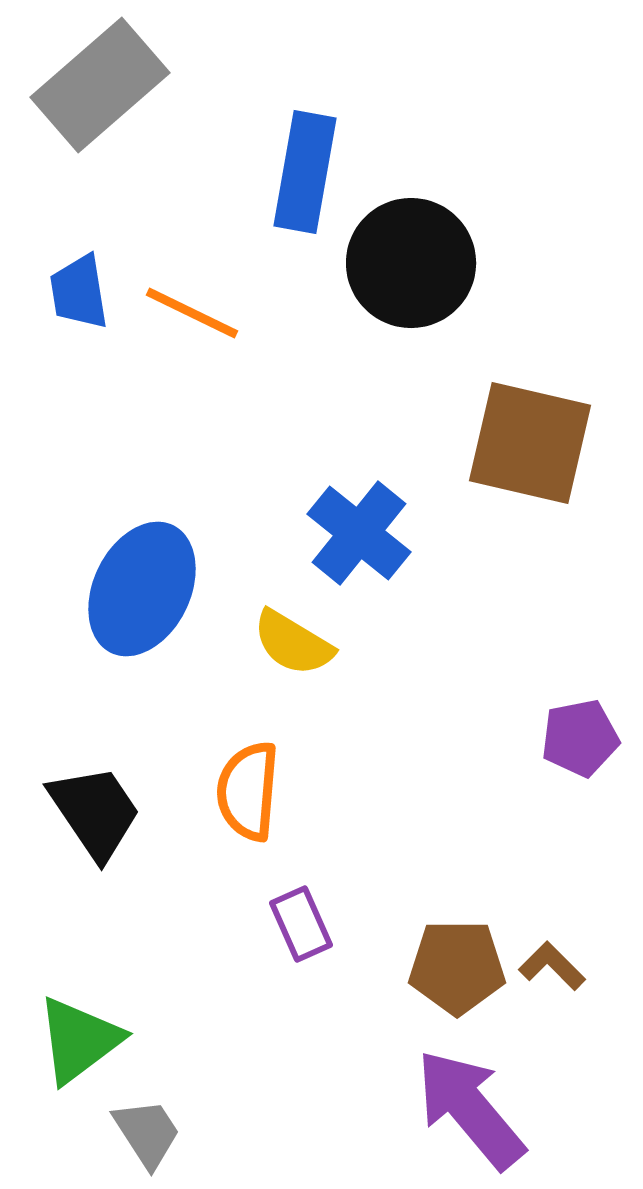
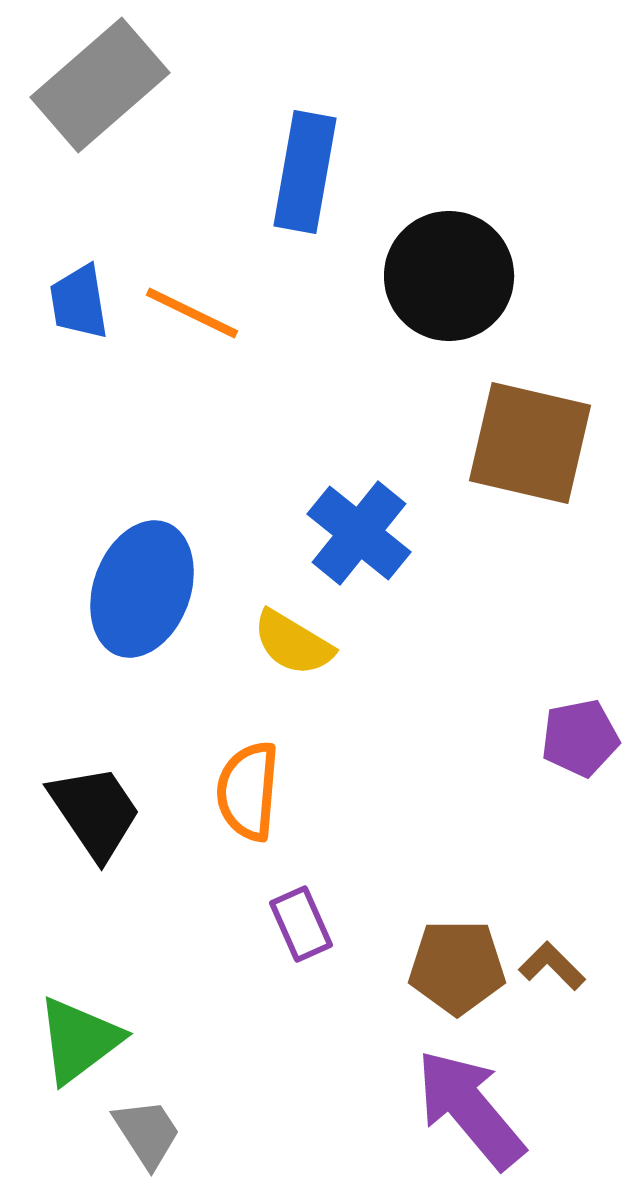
black circle: moved 38 px right, 13 px down
blue trapezoid: moved 10 px down
blue ellipse: rotated 6 degrees counterclockwise
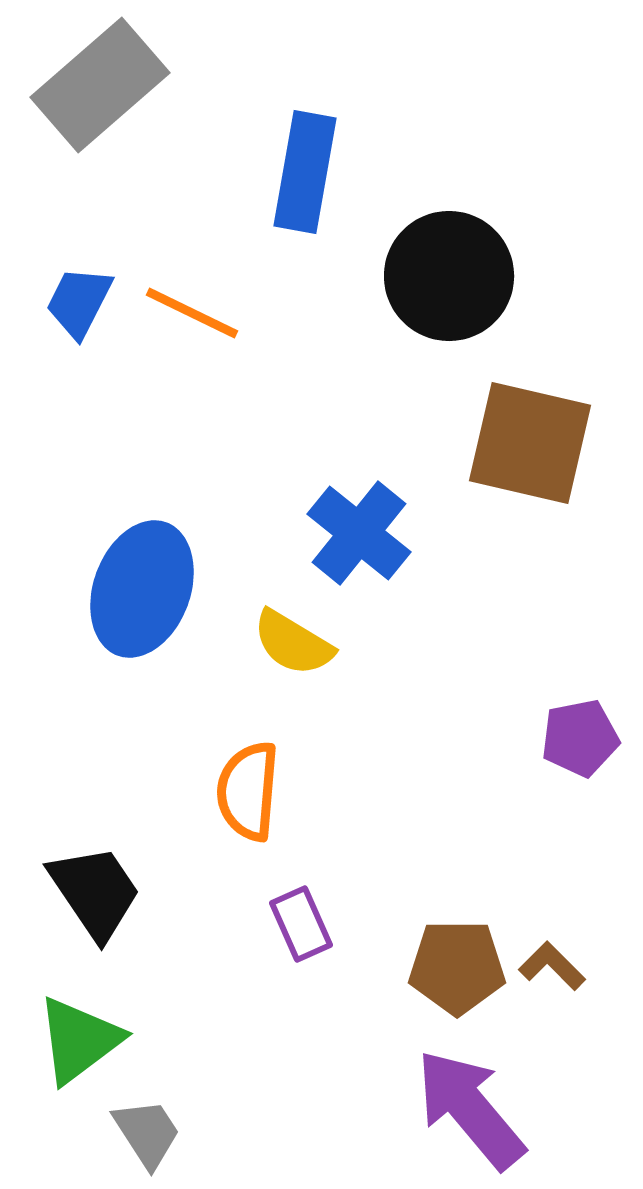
blue trapezoid: rotated 36 degrees clockwise
black trapezoid: moved 80 px down
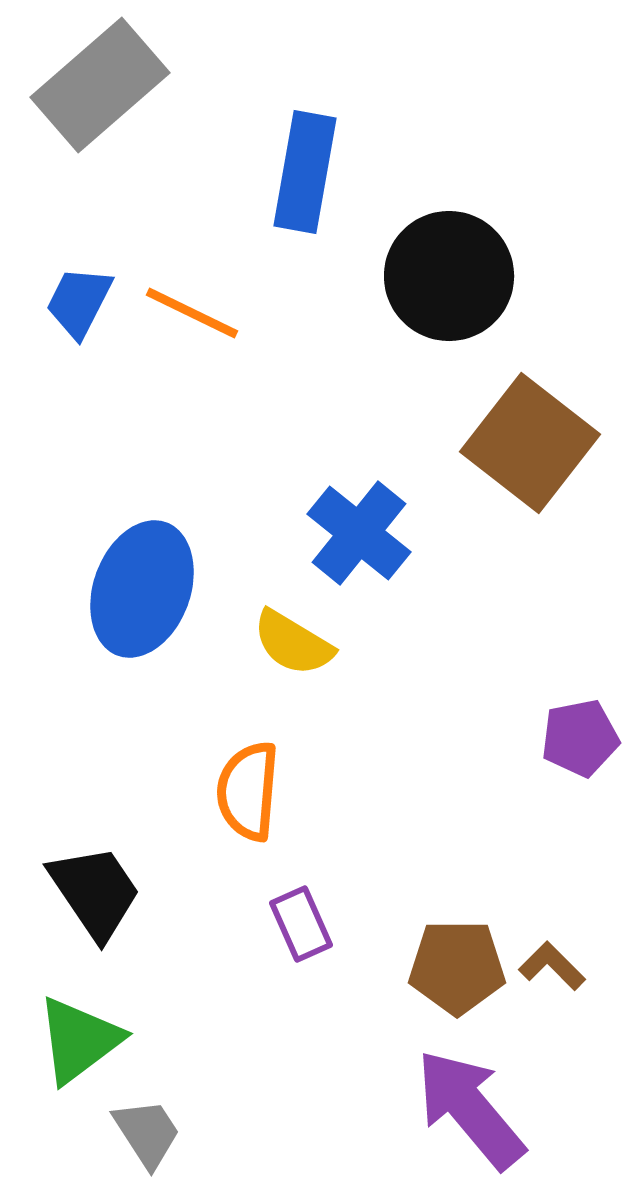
brown square: rotated 25 degrees clockwise
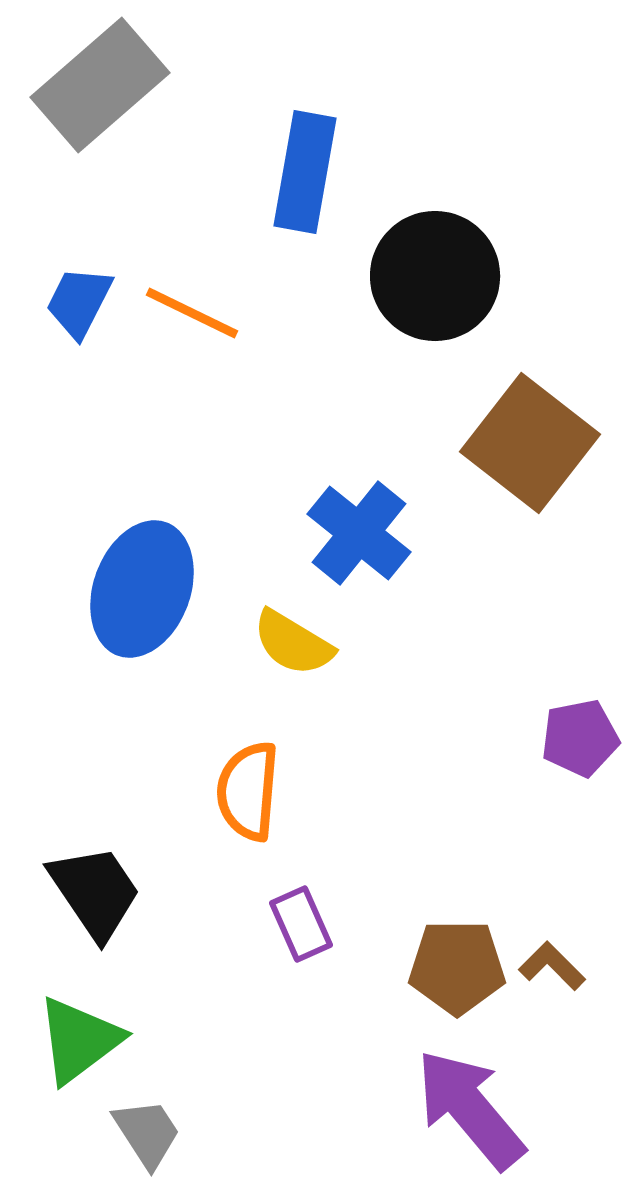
black circle: moved 14 px left
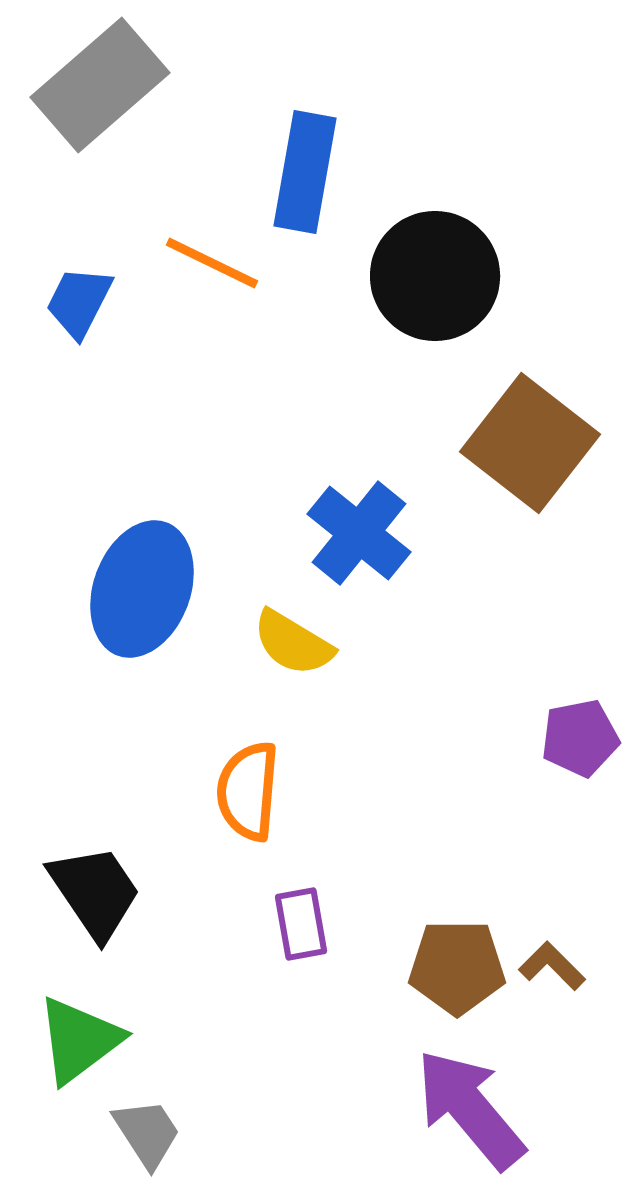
orange line: moved 20 px right, 50 px up
purple rectangle: rotated 14 degrees clockwise
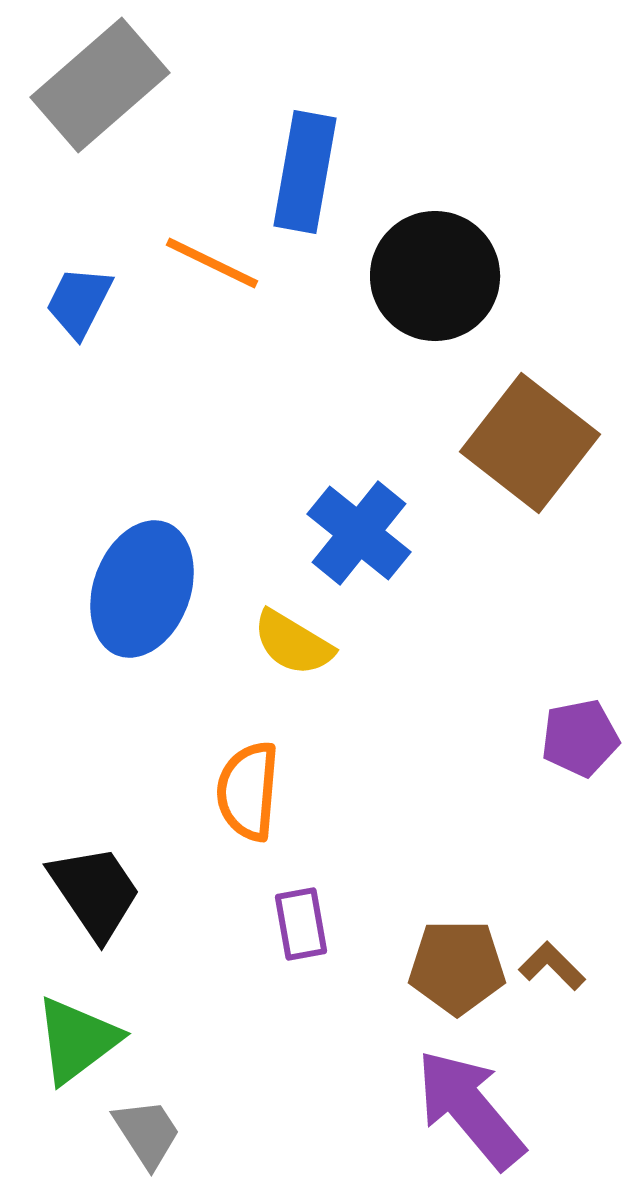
green triangle: moved 2 px left
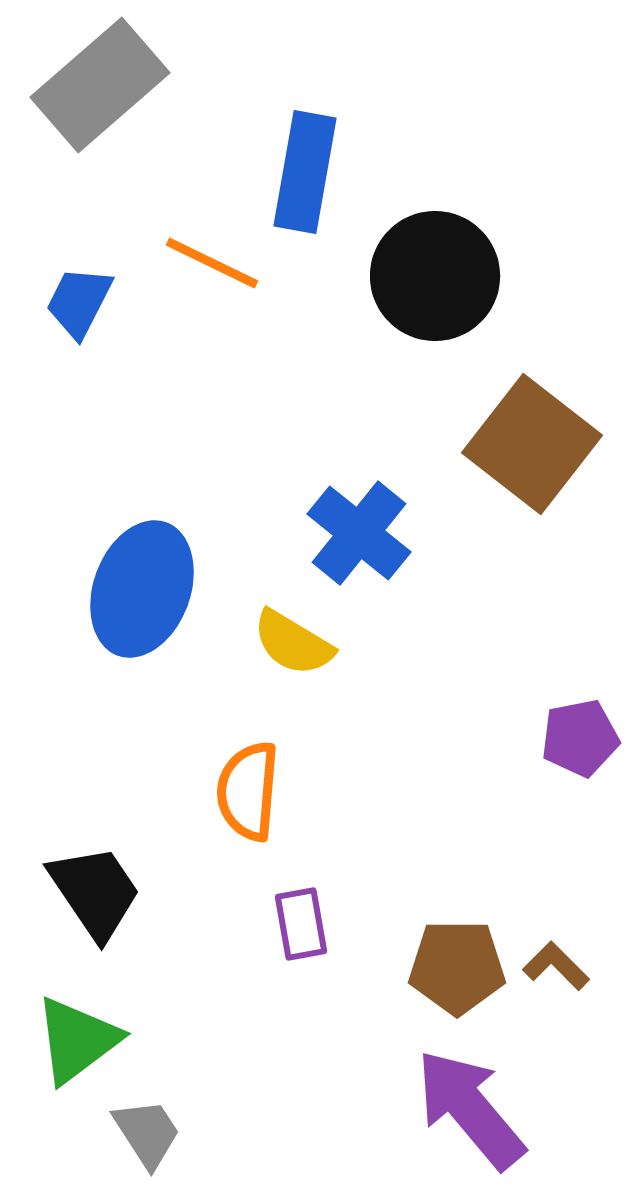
brown square: moved 2 px right, 1 px down
brown L-shape: moved 4 px right
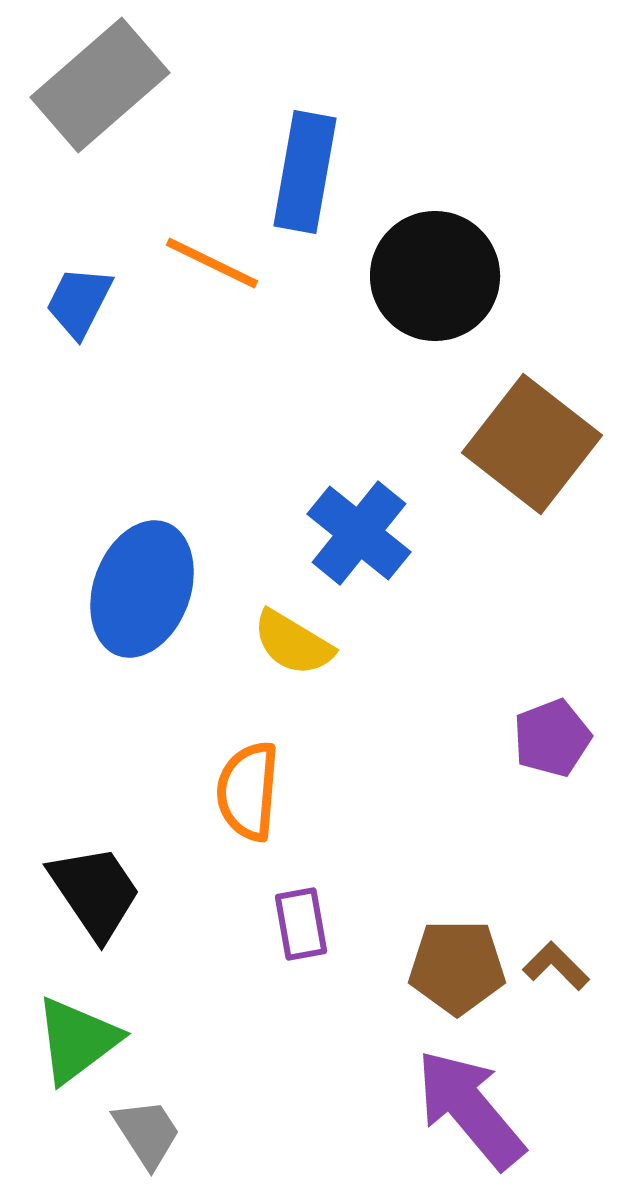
purple pentagon: moved 28 px left; rotated 10 degrees counterclockwise
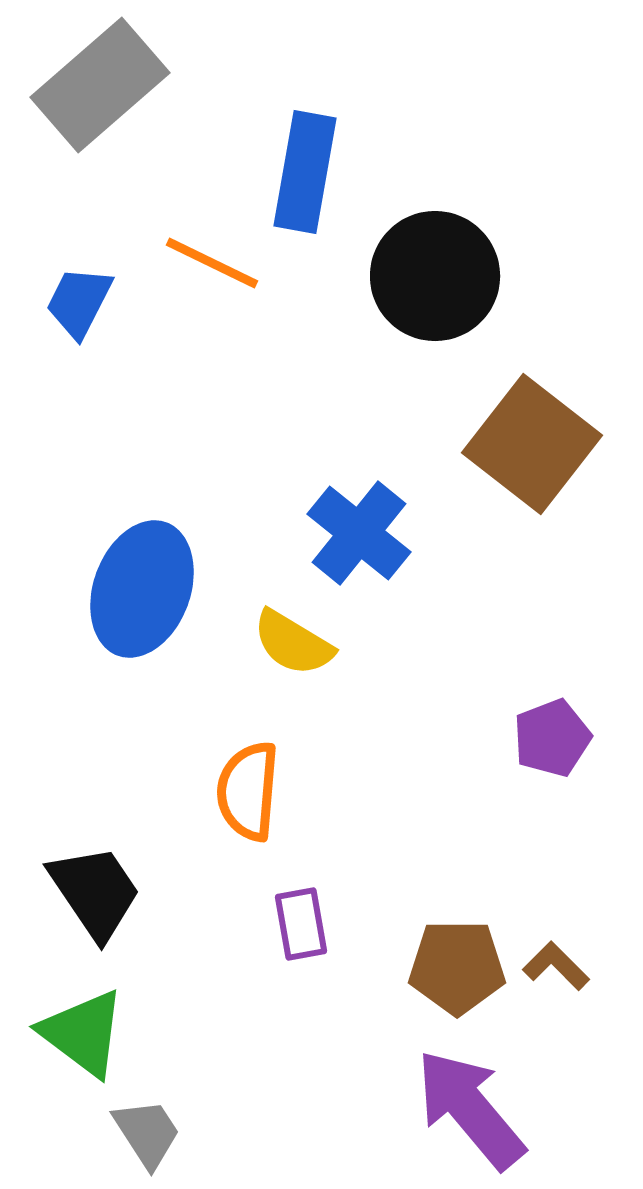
green triangle: moved 6 px right, 7 px up; rotated 46 degrees counterclockwise
